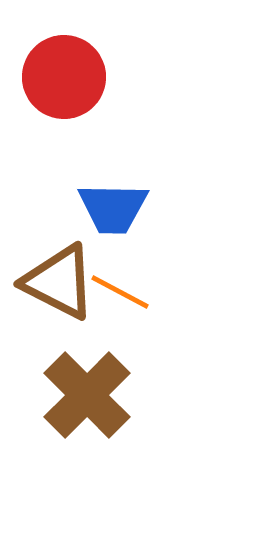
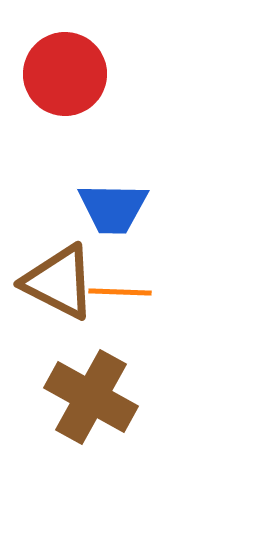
red circle: moved 1 px right, 3 px up
orange line: rotated 26 degrees counterclockwise
brown cross: moved 4 px right, 2 px down; rotated 16 degrees counterclockwise
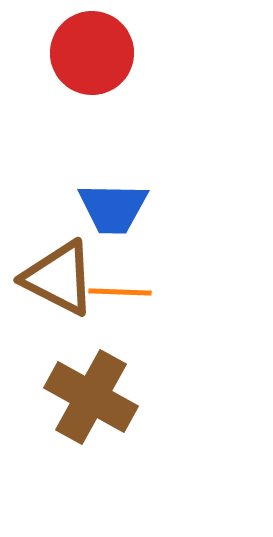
red circle: moved 27 px right, 21 px up
brown triangle: moved 4 px up
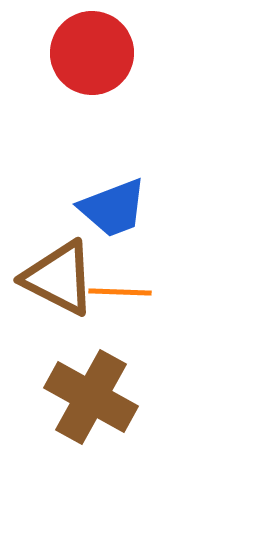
blue trapezoid: rotated 22 degrees counterclockwise
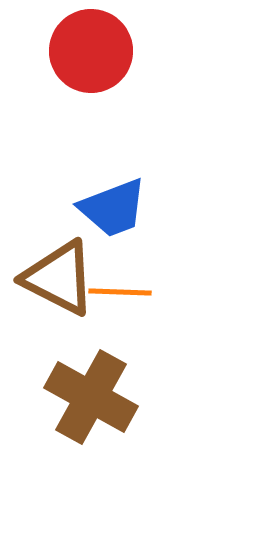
red circle: moved 1 px left, 2 px up
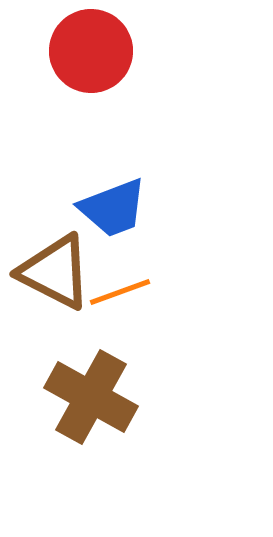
brown triangle: moved 4 px left, 6 px up
orange line: rotated 22 degrees counterclockwise
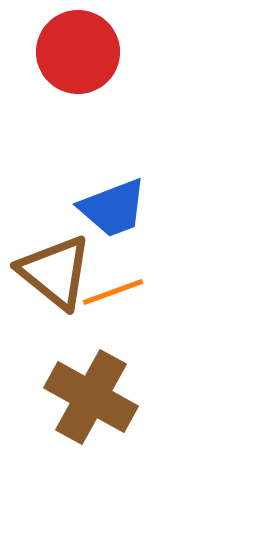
red circle: moved 13 px left, 1 px down
brown triangle: rotated 12 degrees clockwise
orange line: moved 7 px left
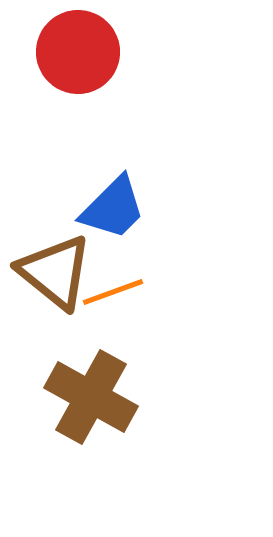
blue trapezoid: rotated 24 degrees counterclockwise
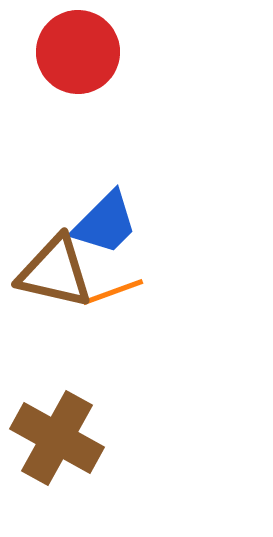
blue trapezoid: moved 8 px left, 15 px down
brown triangle: rotated 26 degrees counterclockwise
brown cross: moved 34 px left, 41 px down
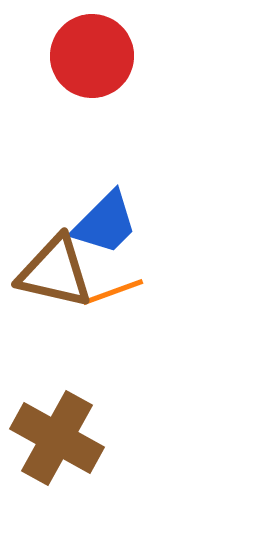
red circle: moved 14 px right, 4 px down
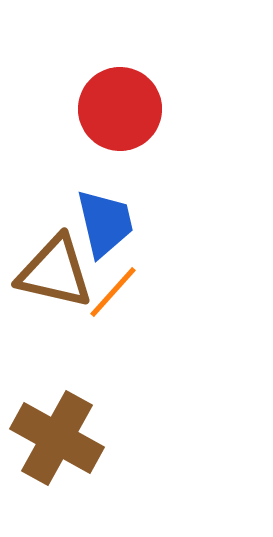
red circle: moved 28 px right, 53 px down
blue trapezoid: rotated 58 degrees counterclockwise
orange line: rotated 28 degrees counterclockwise
